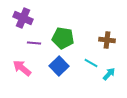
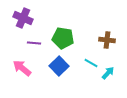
cyan arrow: moved 1 px left, 1 px up
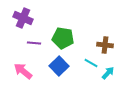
brown cross: moved 2 px left, 5 px down
pink arrow: moved 1 px right, 3 px down
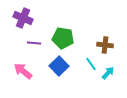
cyan line: moved 1 px down; rotated 24 degrees clockwise
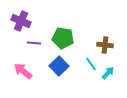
purple cross: moved 2 px left, 3 px down
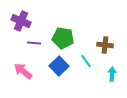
cyan line: moved 5 px left, 3 px up
cyan arrow: moved 4 px right, 1 px down; rotated 40 degrees counterclockwise
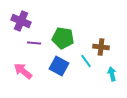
brown cross: moved 4 px left, 2 px down
blue square: rotated 18 degrees counterclockwise
cyan arrow: rotated 16 degrees counterclockwise
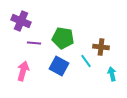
pink arrow: rotated 66 degrees clockwise
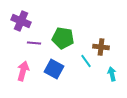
blue square: moved 5 px left, 3 px down
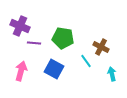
purple cross: moved 1 px left, 5 px down
brown cross: rotated 21 degrees clockwise
pink arrow: moved 2 px left
